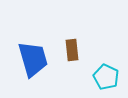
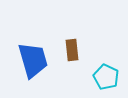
blue trapezoid: moved 1 px down
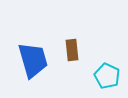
cyan pentagon: moved 1 px right, 1 px up
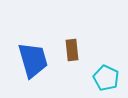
cyan pentagon: moved 1 px left, 2 px down
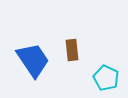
blue trapezoid: rotated 18 degrees counterclockwise
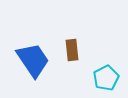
cyan pentagon: rotated 20 degrees clockwise
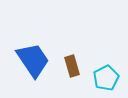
brown rectangle: moved 16 px down; rotated 10 degrees counterclockwise
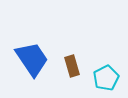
blue trapezoid: moved 1 px left, 1 px up
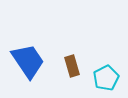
blue trapezoid: moved 4 px left, 2 px down
